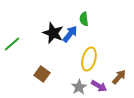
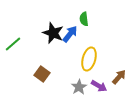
green line: moved 1 px right
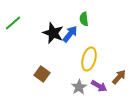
green line: moved 21 px up
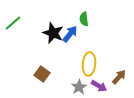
yellow ellipse: moved 5 px down; rotated 10 degrees counterclockwise
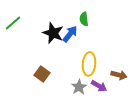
brown arrow: moved 2 px up; rotated 63 degrees clockwise
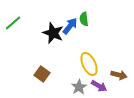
blue arrow: moved 8 px up
yellow ellipse: rotated 30 degrees counterclockwise
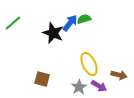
green semicircle: rotated 80 degrees clockwise
blue arrow: moved 3 px up
brown square: moved 5 px down; rotated 21 degrees counterclockwise
